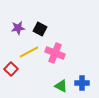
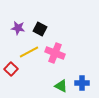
purple star: rotated 16 degrees clockwise
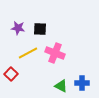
black square: rotated 24 degrees counterclockwise
yellow line: moved 1 px left, 1 px down
red square: moved 5 px down
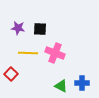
yellow line: rotated 30 degrees clockwise
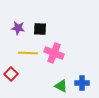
pink cross: moved 1 px left
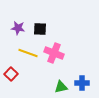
yellow line: rotated 18 degrees clockwise
green triangle: moved 1 px down; rotated 40 degrees counterclockwise
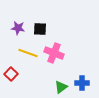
green triangle: rotated 24 degrees counterclockwise
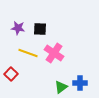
pink cross: rotated 12 degrees clockwise
blue cross: moved 2 px left
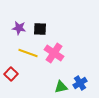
purple star: moved 1 px right
blue cross: rotated 32 degrees counterclockwise
green triangle: rotated 24 degrees clockwise
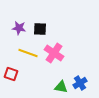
red square: rotated 24 degrees counterclockwise
green triangle: rotated 24 degrees clockwise
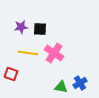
purple star: moved 2 px right, 1 px up; rotated 16 degrees counterclockwise
yellow line: rotated 12 degrees counterclockwise
